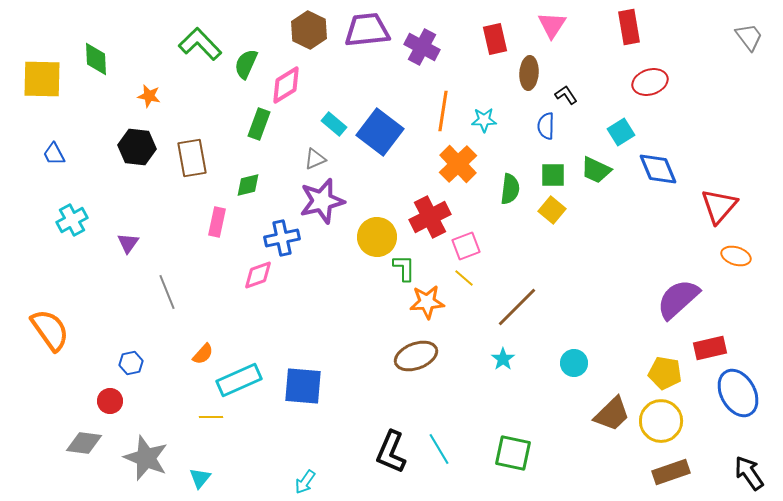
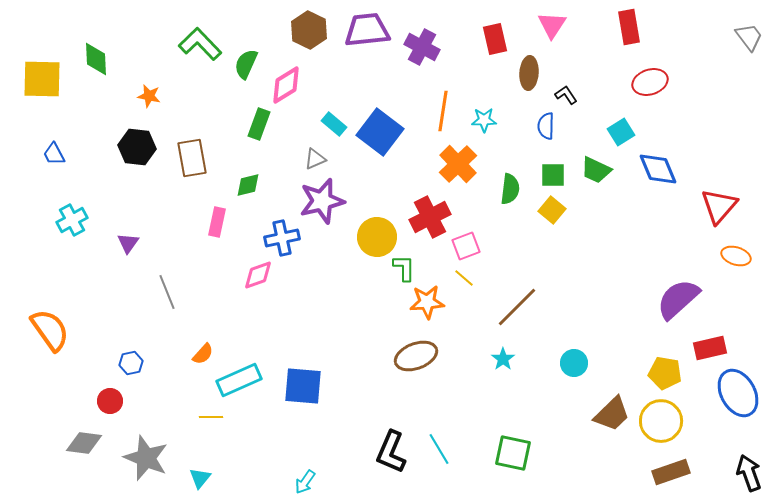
black arrow at (749, 473): rotated 15 degrees clockwise
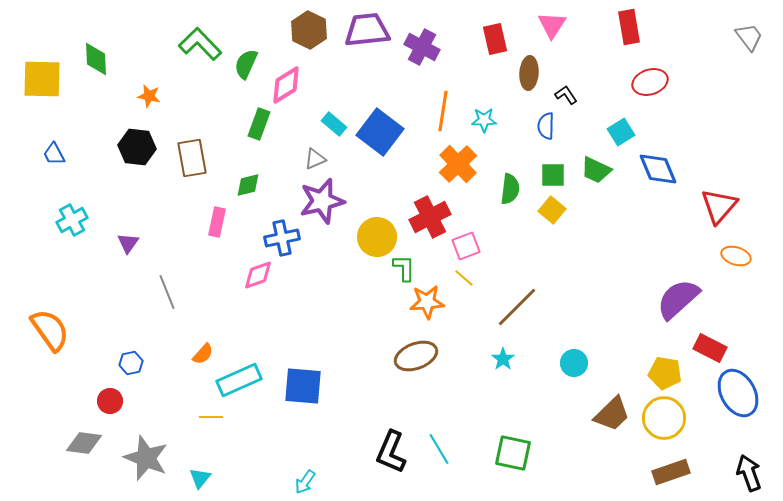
red rectangle at (710, 348): rotated 40 degrees clockwise
yellow circle at (661, 421): moved 3 px right, 3 px up
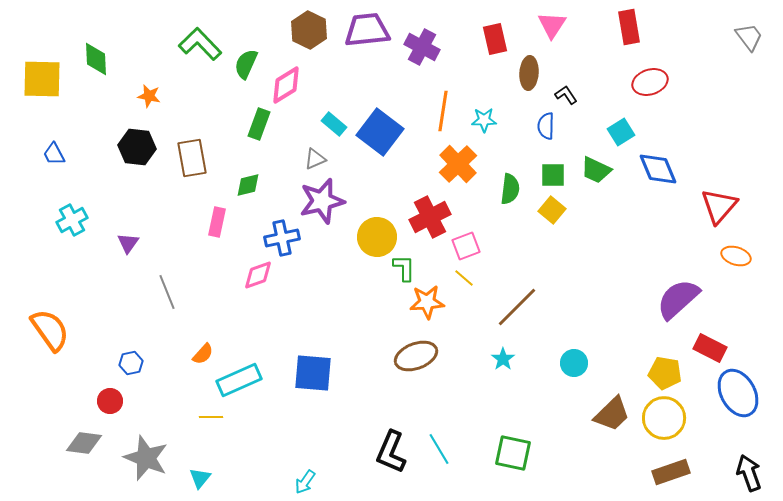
blue square at (303, 386): moved 10 px right, 13 px up
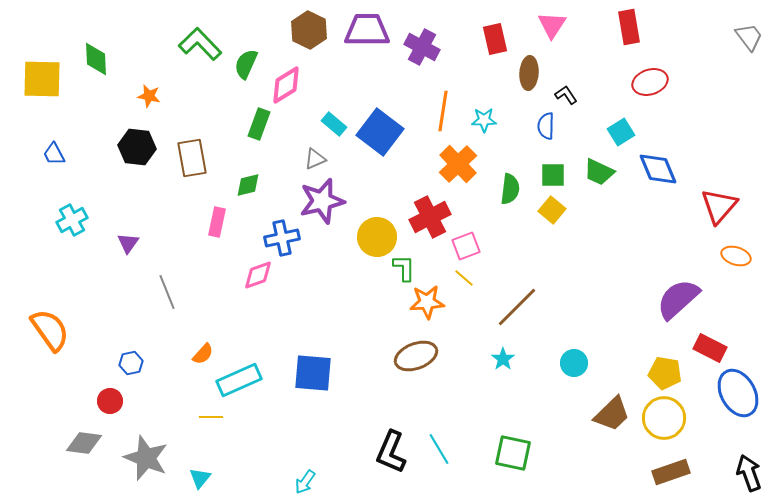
purple trapezoid at (367, 30): rotated 6 degrees clockwise
green trapezoid at (596, 170): moved 3 px right, 2 px down
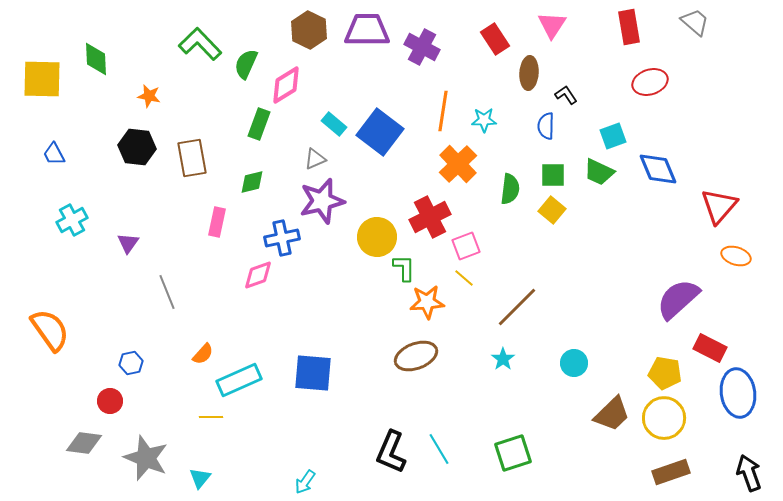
gray trapezoid at (749, 37): moved 54 px left, 15 px up; rotated 12 degrees counterclockwise
red rectangle at (495, 39): rotated 20 degrees counterclockwise
cyan square at (621, 132): moved 8 px left, 4 px down; rotated 12 degrees clockwise
green diamond at (248, 185): moved 4 px right, 3 px up
blue ellipse at (738, 393): rotated 21 degrees clockwise
green square at (513, 453): rotated 30 degrees counterclockwise
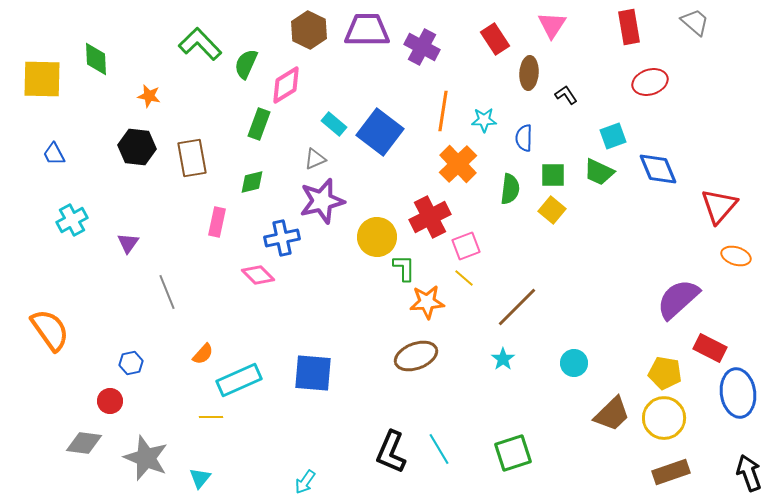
blue semicircle at (546, 126): moved 22 px left, 12 px down
pink diamond at (258, 275): rotated 64 degrees clockwise
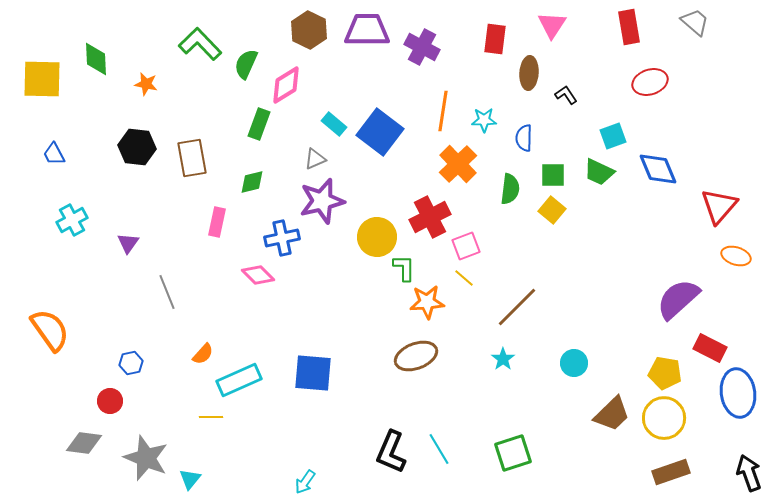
red rectangle at (495, 39): rotated 40 degrees clockwise
orange star at (149, 96): moved 3 px left, 12 px up
cyan triangle at (200, 478): moved 10 px left, 1 px down
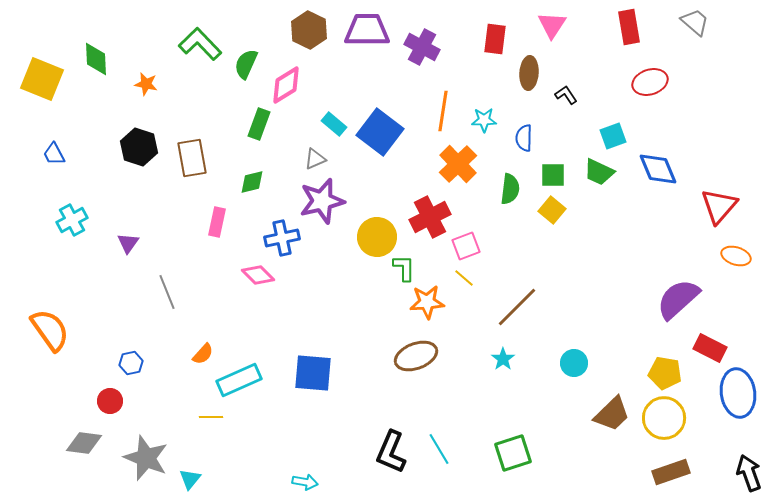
yellow square at (42, 79): rotated 21 degrees clockwise
black hexagon at (137, 147): moved 2 px right; rotated 12 degrees clockwise
cyan arrow at (305, 482): rotated 115 degrees counterclockwise
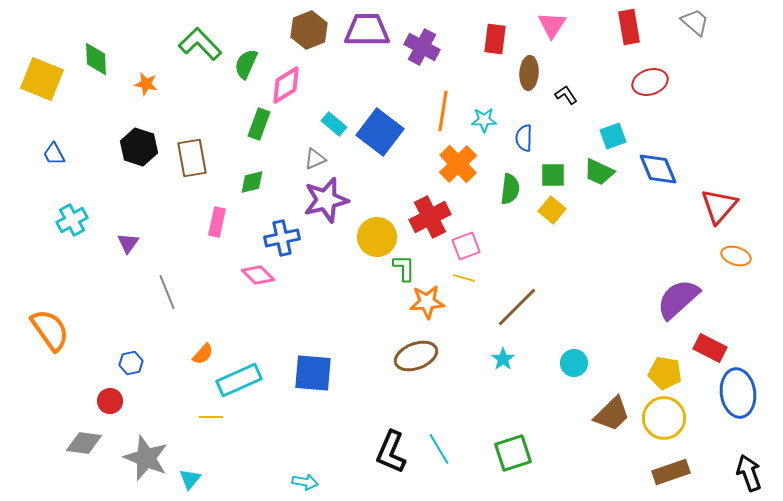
brown hexagon at (309, 30): rotated 12 degrees clockwise
purple star at (322, 201): moved 4 px right, 1 px up
yellow line at (464, 278): rotated 25 degrees counterclockwise
